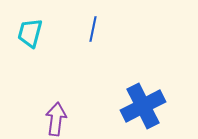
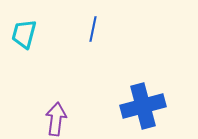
cyan trapezoid: moved 6 px left, 1 px down
blue cross: rotated 12 degrees clockwise
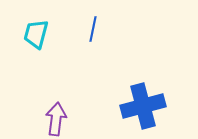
cyan trapezoid: moved 12 px right
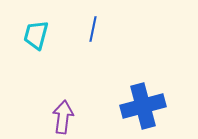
cyan trapezoid: moved 1 px down
purple arrow: moved 7 px right, 2 px up
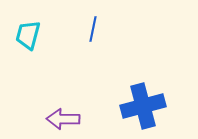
cyan trapezoid: moved 8 px left
purple arrow: moved 2 px down; rotated 96 degrees counterclockwise
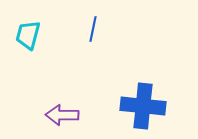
blue cross: rotated 21 degrees clockwise
purple arrow: moved 1 px left, 4 px up
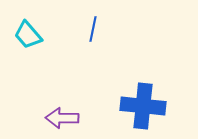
cyan trapezoid: rotated 56 degrees counterclockwise
purple arrow: moved 3 px down
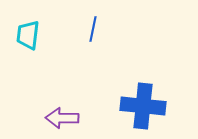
cyan trapezoid: rotated 48 degrees clockwise
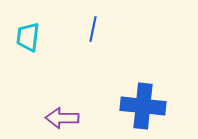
cyan trapezoid: moved 2 px down
